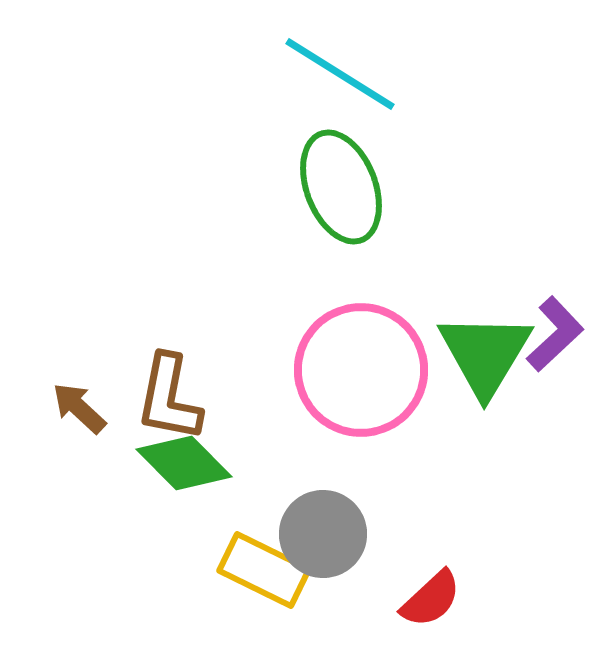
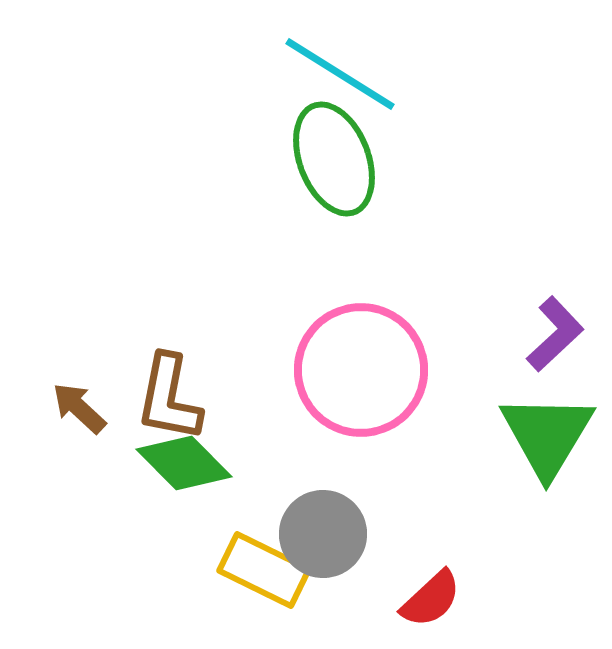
green ellipse: moved 7 px left, 28 px up
green triangle: moved 62 px right, 81 px down
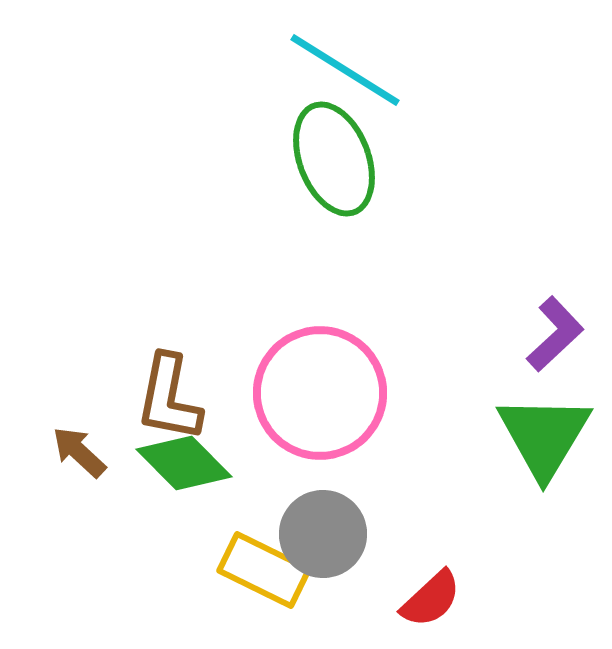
cyan line: moved 5 px right, 4 px up
pink circle: moved 41 px left, 23 px down
brown arrow: moved 44 px down
green triangle: moved 3 px left, 1 px down
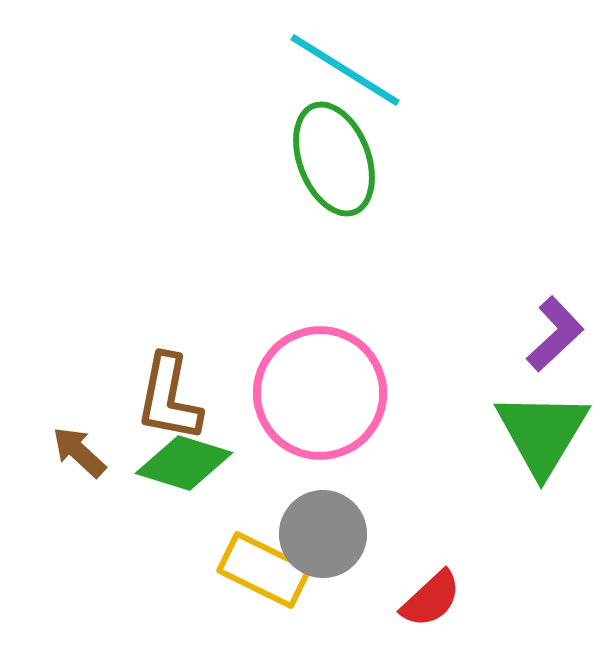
green triangle: moved 2 px left, 3 px up
green diamond: rotated 28 degrees counterclockwise
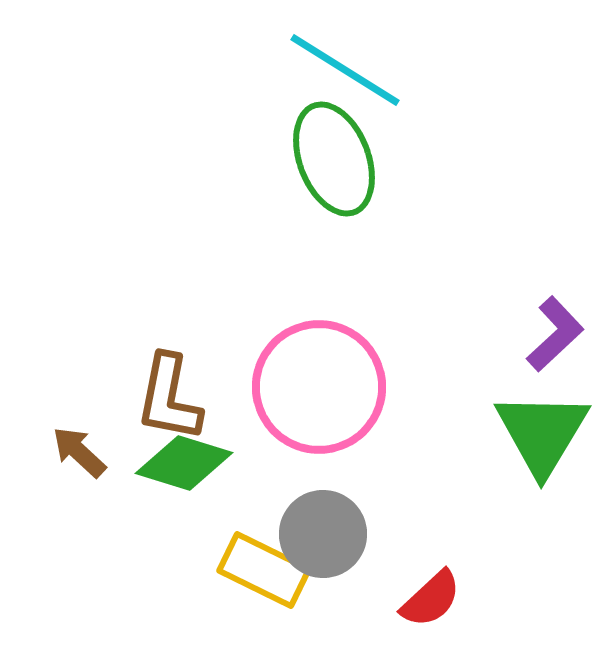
pink circle: moved 1 px left, 6 px up
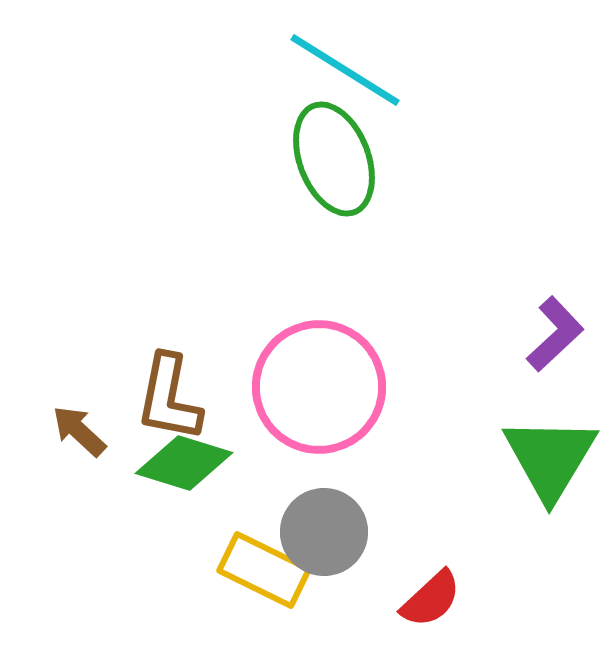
green triangle: moved 8 px right, 25 px down
brown arrow: moved 21 px up
gray circle: moved 1 px right, 2 px up
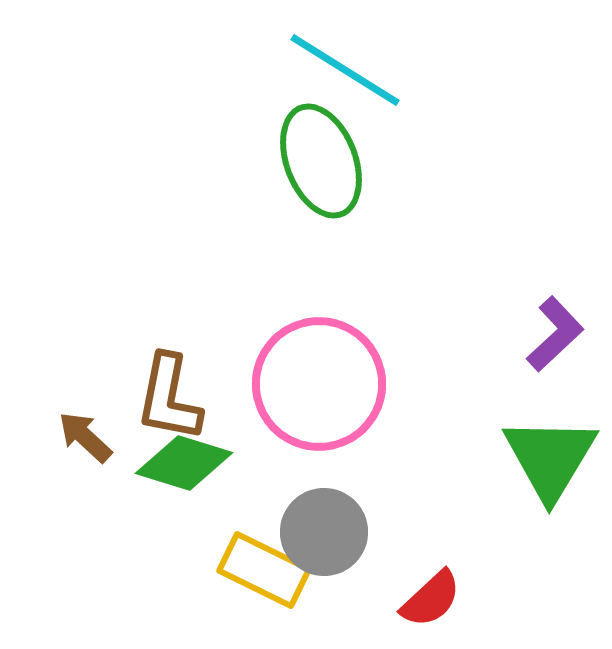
green ellipse: moved 13 px left, 2 px down
pink circle: moved 3 px up
brown arrow: moved 6 px right, 6 px down
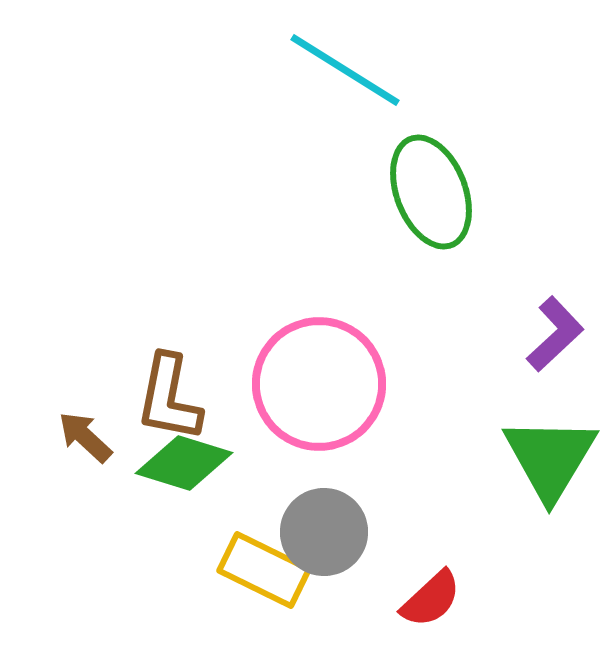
green ellipse: moved 110 px right, 31 px down
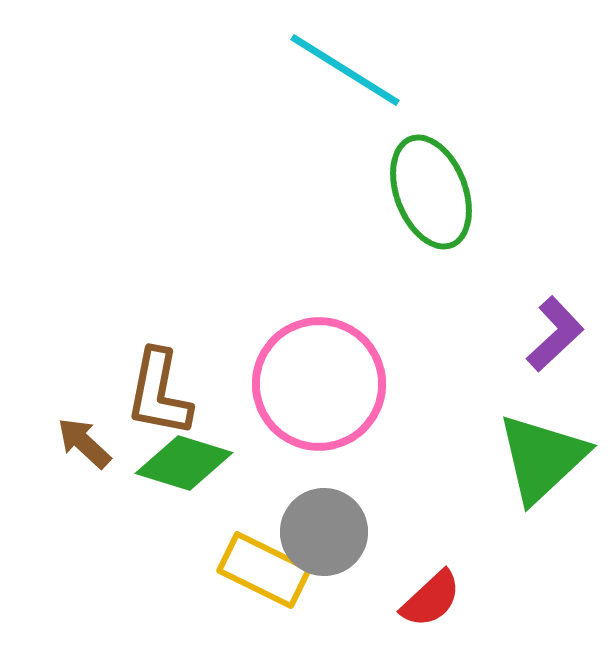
brown L-shape: moved 10 px left, 5 px up
brown arrow: moved 1 px left, 6 px down
green triangle: moved 8 px left; rotated 16 degrees clockwise
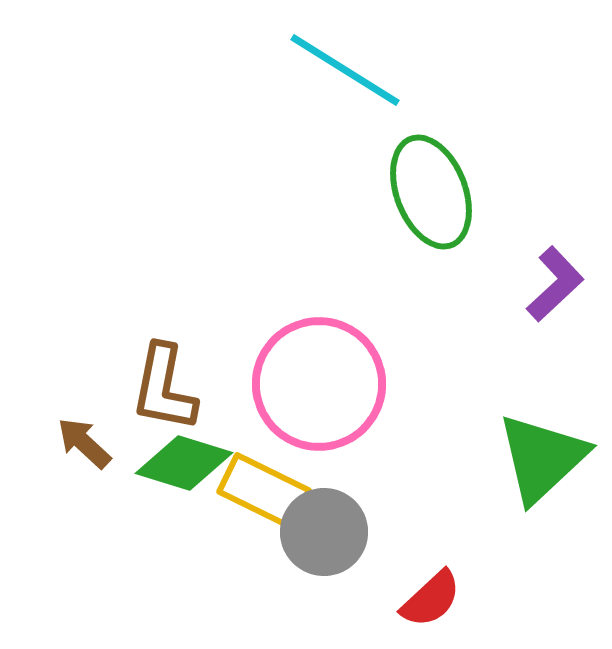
purple L-shape: moved 50 px up
brown L-shape: moved 5 px right, 5 px up
yellow rectangle: moved 79 px up
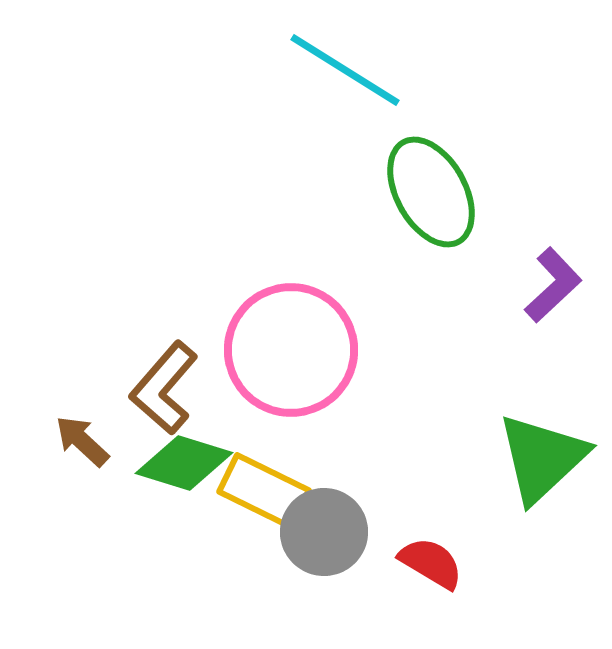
green ellipse: rotated 8 degrees counterclockwise
purple L-shape: moved 2 px left, 1 px down
pink circle: moved 28 px left, 34 px up
brown L-shape: rotated 30 degrees clockwise
brown arrow: moved 2 px left, 2 px up
red semicircle: moved 36 px up; rotated 106 degrees counterclockwise
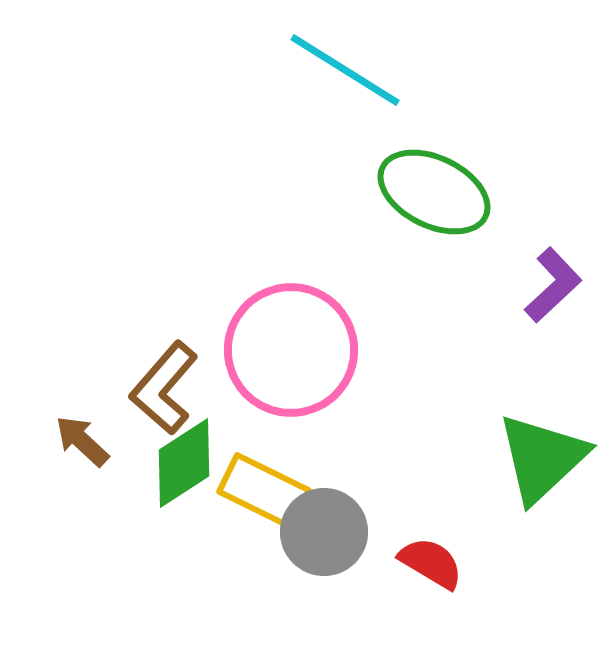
green ellipse: moved 3 px right; rotated 35 degrees counterclockwise
green diamond: rotated 50 degrees counterclockwise
